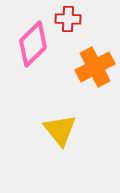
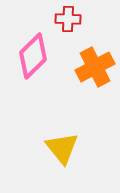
pink diamond: moved 12 px down
yellow triangle: moved 2 px right, 18 px down
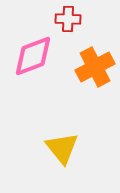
pink diamond: rotated 24 degrees clockwise
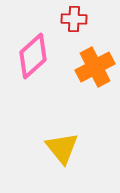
red cross: moved 6 px right
pink diamond: rotated 21 degrees counterclockwise
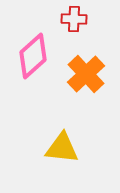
orange cross: moved 9 px left, 7 px down; rotated 15 degrees counterclockwise
yellow triangle: rotated 45 degrees counterclockwise
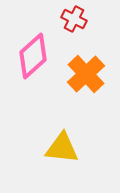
red cross: rotated 25 degrees clockwise
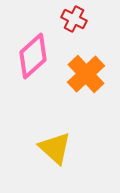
yellow triangle: moved 7 px left; rotated 36 degrees clockwise
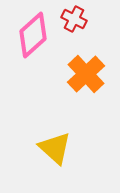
pink diamond: moved 21 px up
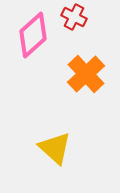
red cross: moved 2 px up
